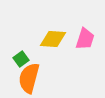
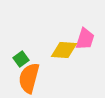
yellow diamond: moved 11 px right, 11 px down
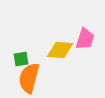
yellow diamond: moved 4 px left
green square: rotated 28 degrees clockwise
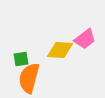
pink trapezoid: rotated 35 degrees clockwise
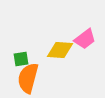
orange semicircle: moved 1 px left
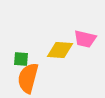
pink trapezoid: rotated 50 degrees clockwise
green square: rotated 14 degrees clockwise
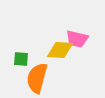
pink trapezoid: moved 8 px left
orange semicircle: moved 9 px right
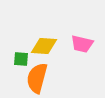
pink trapezoid: moved 5 px right, 5 px down
yellow diamond: moved 16 px left, 4 px up
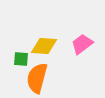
pink trapezoid: rotated 130 degrees clockwise
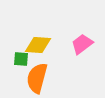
yellow diamond: moved 6 px left, 1 px up
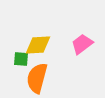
yellow diamond: rotated 8 degrees counterclockwise
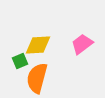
green square: moved 1 px left, 2 px down; rotated 28 degrees counterclockwise
